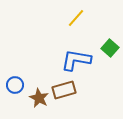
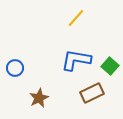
green square: moved 18 px down
blue circle: moved 17 px up
brown rectangle: moved 28 px right, 3 px down; rotated 10 degrees counterclockwise
brown star: rotated 18 degrees clockwise
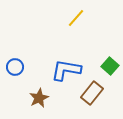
blue L-shape: moved 10 px left, 10 px down
blue circle: moved 1 px up
brown rectangle: rotated 25 degrees counterclockwise
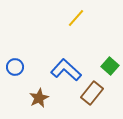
blue L-shape: rotated 32 degrees clockwise
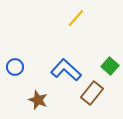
brown star: moved 1 px left, 2 px down; rotated 24 degrees counterclockwise
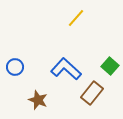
blue L-shape: moved 1 px up
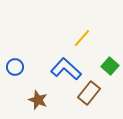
yellow line: moved 6 px right, 20 px down
brown rectangle: moved 3 px left
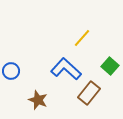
blue circle: moved 4 px left, 4 px down
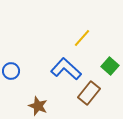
brown star: moved 6 px down
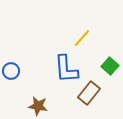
blue L-shape: rotated 136 degrees counterclockwise
brown star: rotated 12 degrees counterclockwise
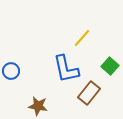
blue L-shape: rotated 8 degrees counterclockwise
